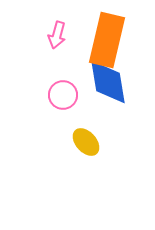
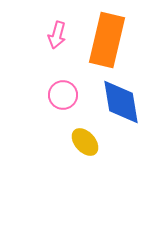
blue diamond: moved 13 px right, 20 px down
yellow ellipse: moved 1 px left
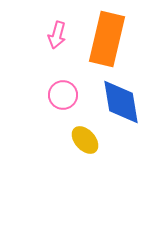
orange rectangle: moved 1 px up
yellow ellipse: moved 2 px up
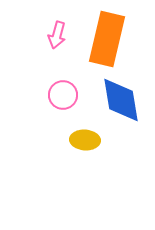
blue diamond: moved 2 px up
yellow ellipse: rotated 44 degrees counterclockwise
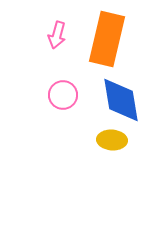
yellow ellipse: moved 27 px right
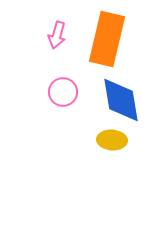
pink circle: moved 3 px up
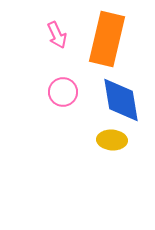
pink arrow: rotated 40 degrees counterclockwise
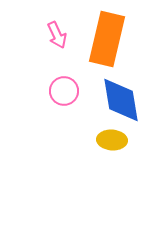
pink circle: moved 1 px right, 1 px up
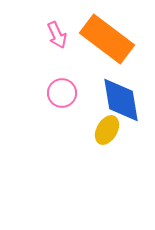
orange rectangle: rotated 66 degrees counterclockwise
pink circle: moved 2 px left, 2 px down
yellow ellipse: moved 5 px left, 10 px up; rotated 64 degrees counterclockwise
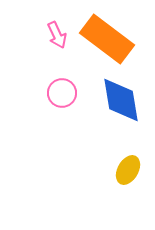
yellow ellipse: moved 21 px right, 40 px down
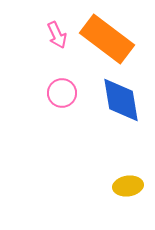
yellow ellipse: moved 16 px down; rotated 52 degrees clockwise
